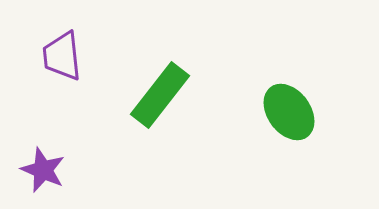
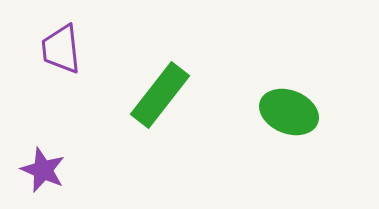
purple trapezoid: moved 1 px left, 7 px up
green ellipse: rotated 32 degrees counterclockwise
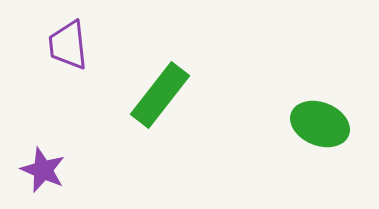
purple trapezoid: moved 7 px right, 4 px up
green ellipse: moved 31 px right, 12 px down
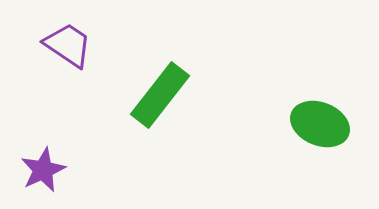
purple trapezoid: rotated 130 degrees clockwise
purple star: rotated 24 degrees clockwise
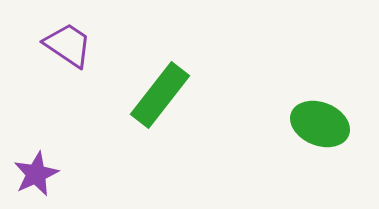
purple star: moved 7 px left, 4 px down
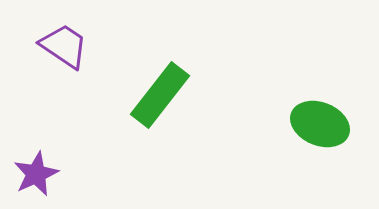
purple trapezoid: moved 4 px left, 1 px down
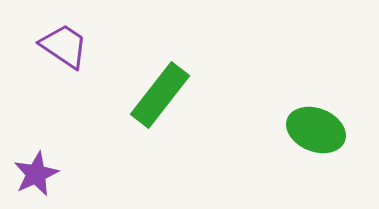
green ellipse: moved 4 px left, 6 px down
